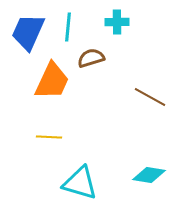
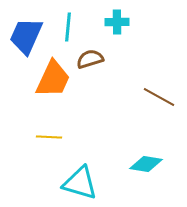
blue trapezoid: moved 2 px left, 4 px down
brown semicircle: moved 1 px left, 1 px down
orange trapezoid: moved 1 px right, 2 px up
brown line: moved 9 px right
cyan diamond: moved 3 px left, 11 px up
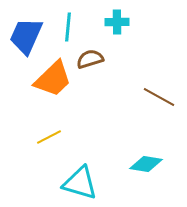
orange trapezoid: rotated 21 degrees clockwise
yellow line: rotated 30 degrees counterclockwise
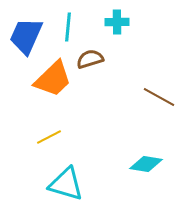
cyan triangle: moved 14 px left, 1 px down
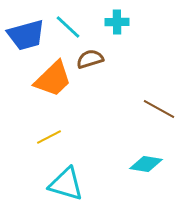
cyan line: rotated 52 degrees counterclockwise
blue trapezoid: moved 1 px up; rotated 129 degrees counterclockwise
brown line: moved 12 px down
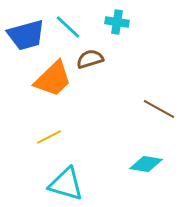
cyan cross: rotated 10 degrees clockwise
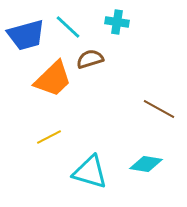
cyan triangle: moved 24 px right, 12 px up
